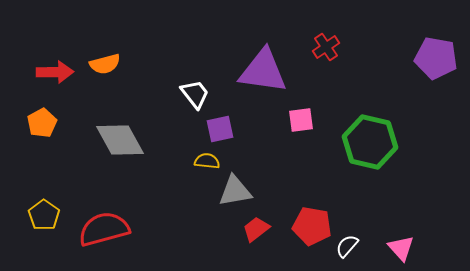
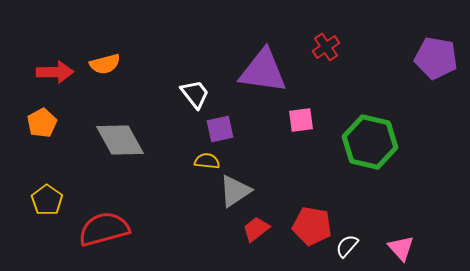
gray triangle: rotated 24 degrees counterclockwise
yellow pentagon: moved 3 px right, 15 px up
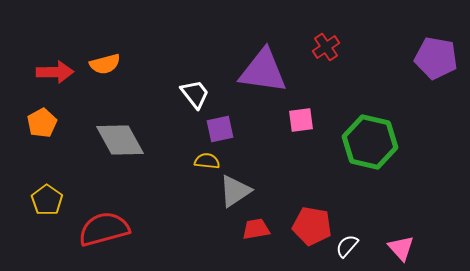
red trapezoid: rotated 28 degrees clockwise
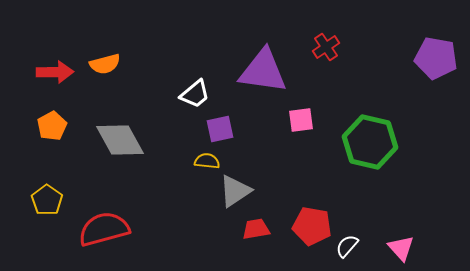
white trapezoid: rotated 88 degrees clockwise
orange pentagon: moved 10 px right, 3 px down
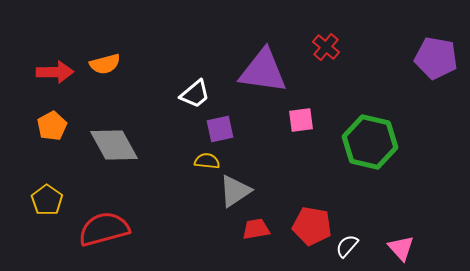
red cross: rotated 16 degrees counterclockwise
gray diamond: moved 6 px left, 5 px down
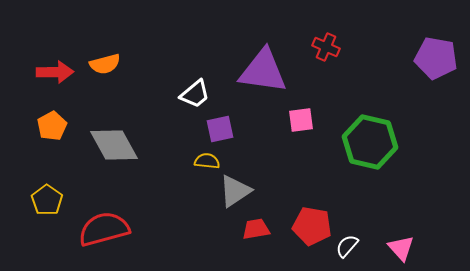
red cross: rotated 16 degrees counterclockwise
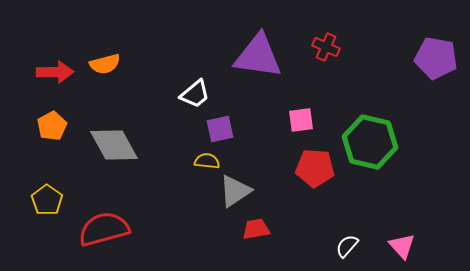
purple triangle: moved 5 px left, 15 px up
red pentagon: moved 3 px right, 58 px up; rotated 6 degrees counterclockwise
pink triangle: moved 1 px right, 2 px up
